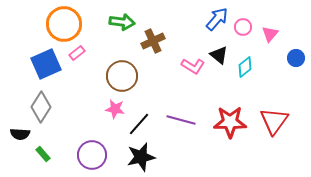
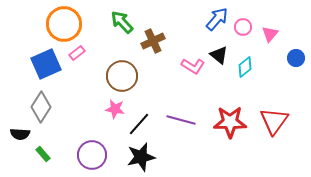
green arrow: rotated 140 degrees counterclockwise
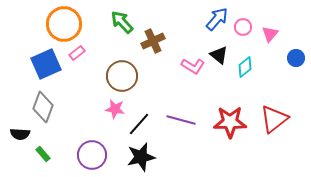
gray diamond: moved 2 px right; rotated 12 degrees counterclockwise
red triangle: moved 2 px up; rotated 16 degrees clockwise
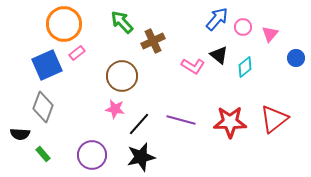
blue square: moved 1 px right, 1 px down
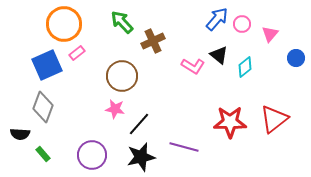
pink circle: moved 1 px left, 3 px up
purple line: moved 3 px right, 27 px down
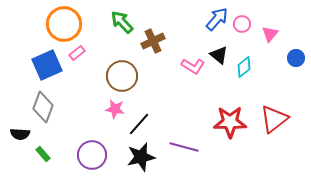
cyan diamond: moved 1 px left
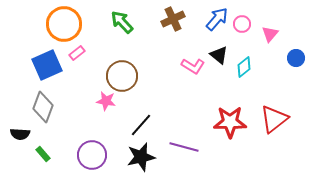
brown cross: moved 20 px right, 22 px up
pink star: moved 9 px left, 8 px up
black line: moved 2 px right, 1 px down
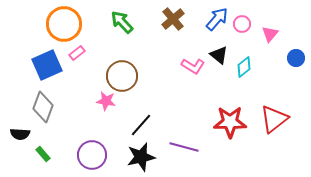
brown cross: rotated 15 degrees counterclockwise
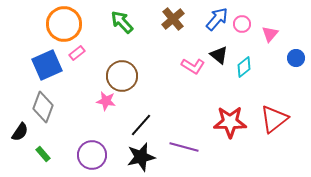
black semicircle: moved 2 px up; rotated 60 degrees counterclockwise
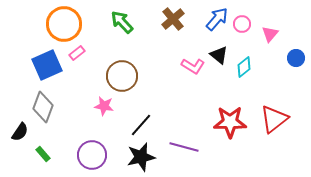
pink star: moved 2 px left, 5 px down
